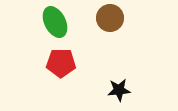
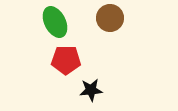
red pentagon: moved 5 px right, 3 px up
black star: moved 28 px left
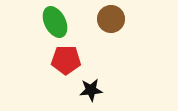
brown circle: moved 1 px right, 1 px down
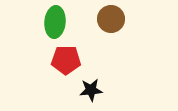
green ellipse: rotated 32 degrees clockwise
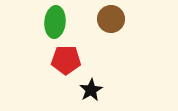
black star: rotated 25 degrees counterclockwise
